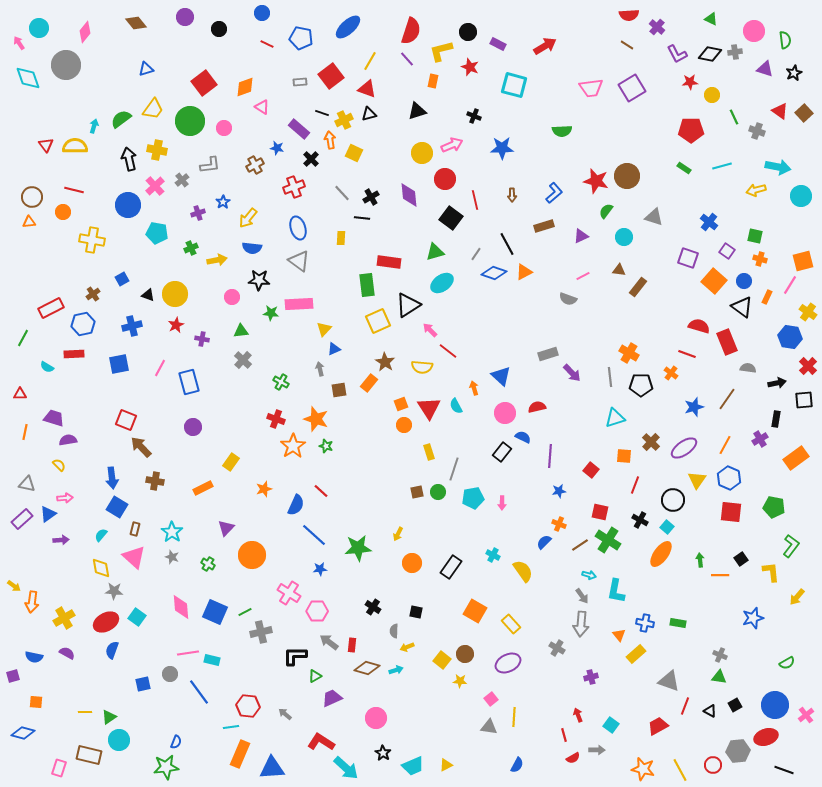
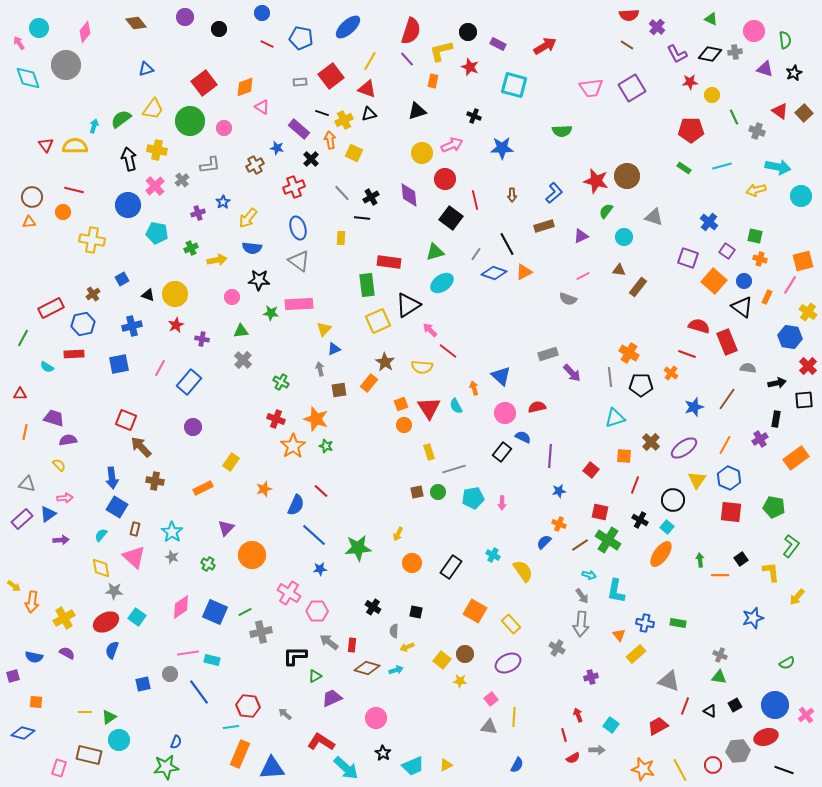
blue rectangle at (189, 382): rotated 55 degrees clockwise
gray line at (454, 469): rotated 55 degrees clockwise
pink diamond at (181, 607): rotated 60 degrees clockwise
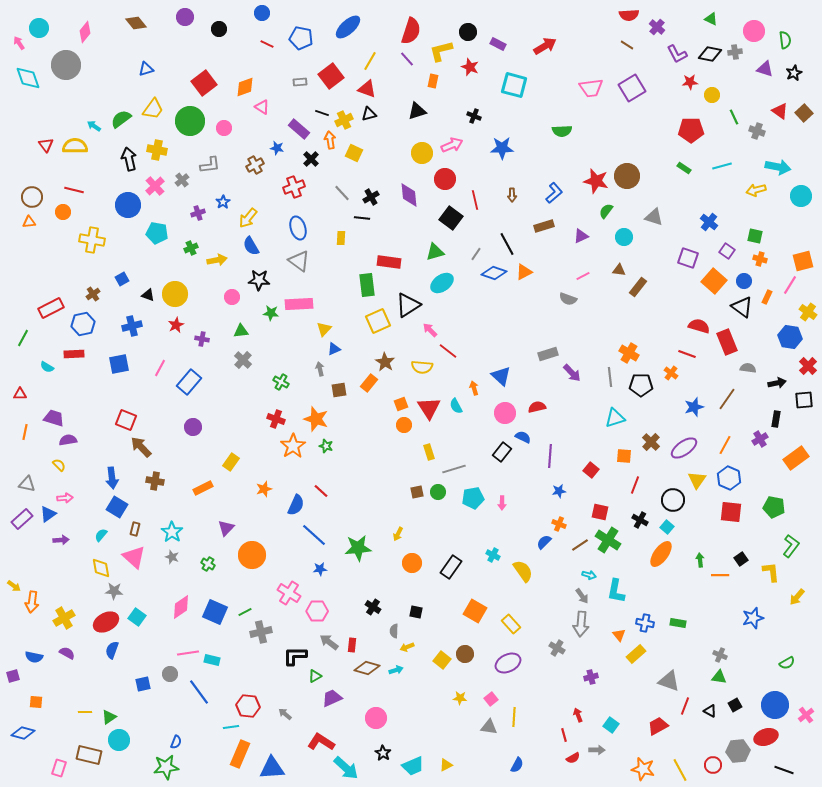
cyan arrow at (94, 126): rotated 72 degrees counterclockwise
blue semicircle at (252, 248): moved 1 px left, 2 px up; rotated 54 degrees clockwise
yellow star at (460, 681): moved 17 px down
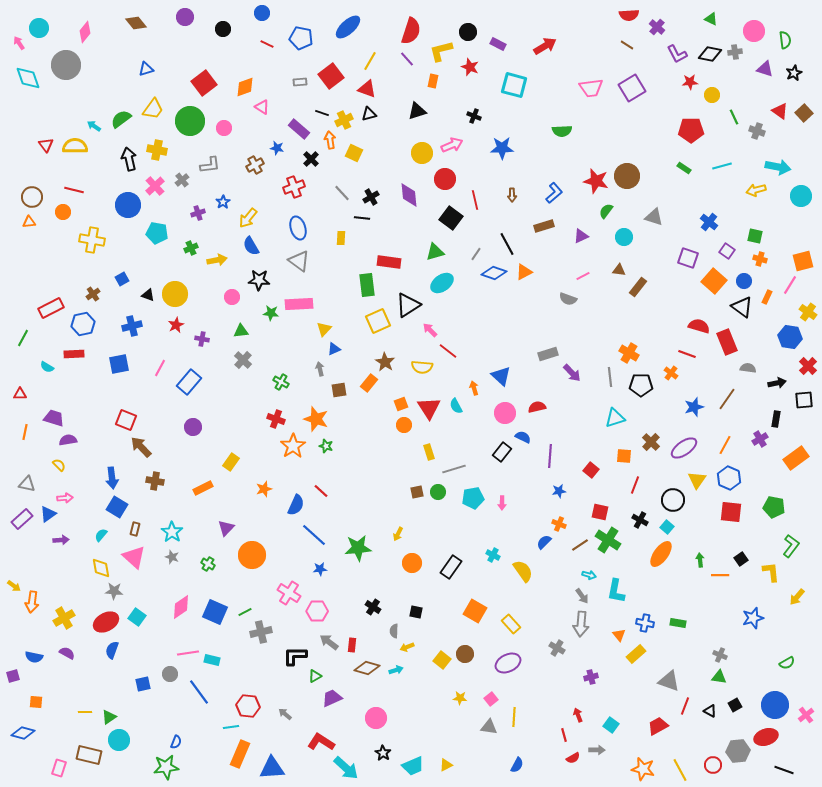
black circle at (219, 29): moved 4 px right
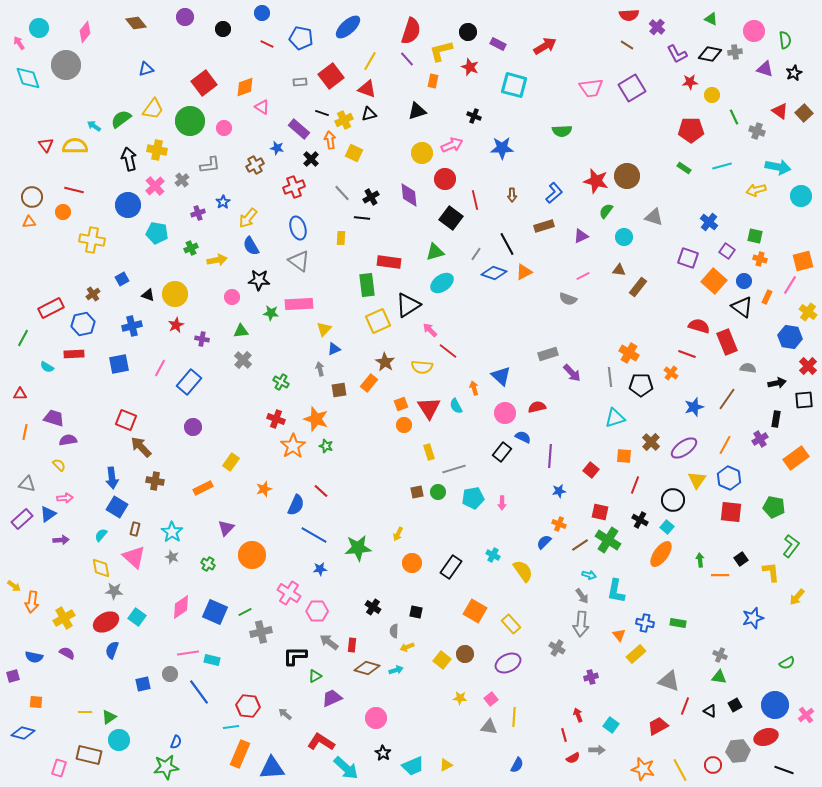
blue line at (314, 535): rotated 12 degrees counterclockwise
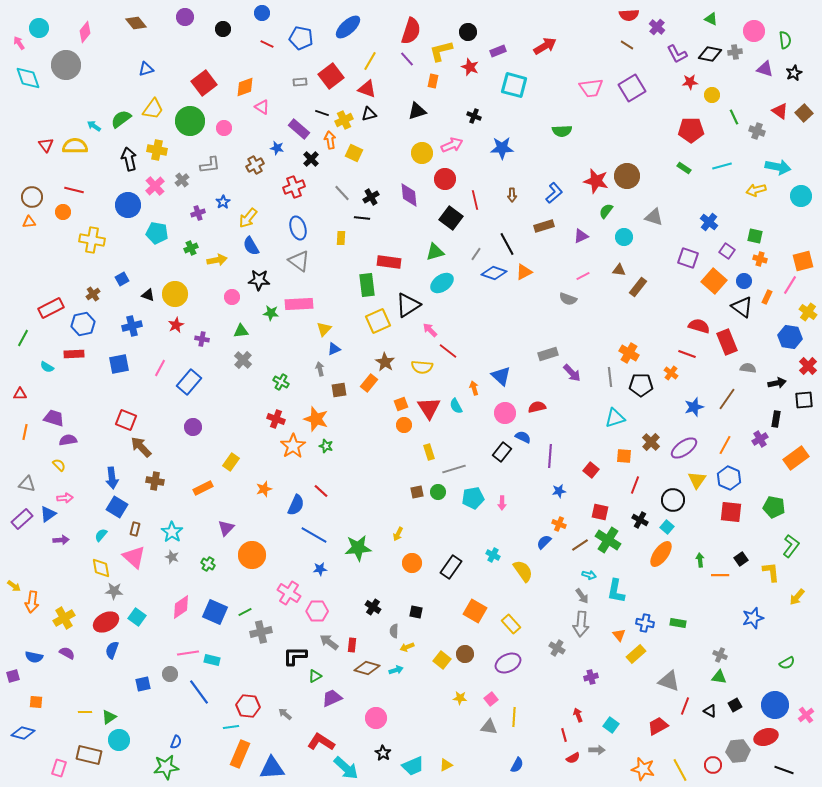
purple rectangle at (498, 44): moved 7 px down; rotated 49 degrees counterclockwise
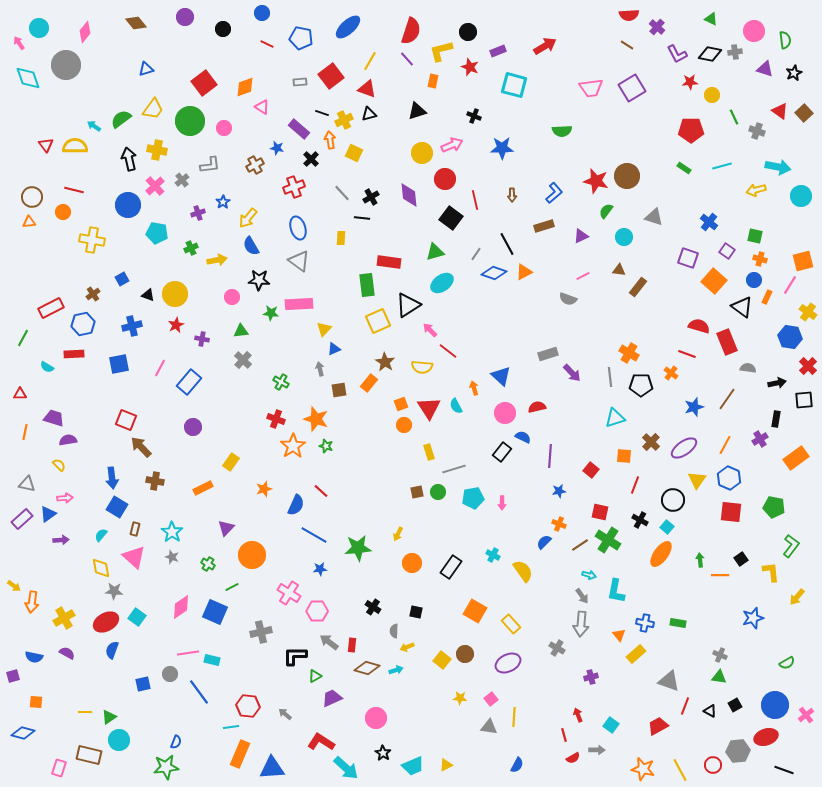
blue circle at (744, 281): moved 10 px right, 1 px up
green line at (245, 612): moved 13 px left, 25 px up
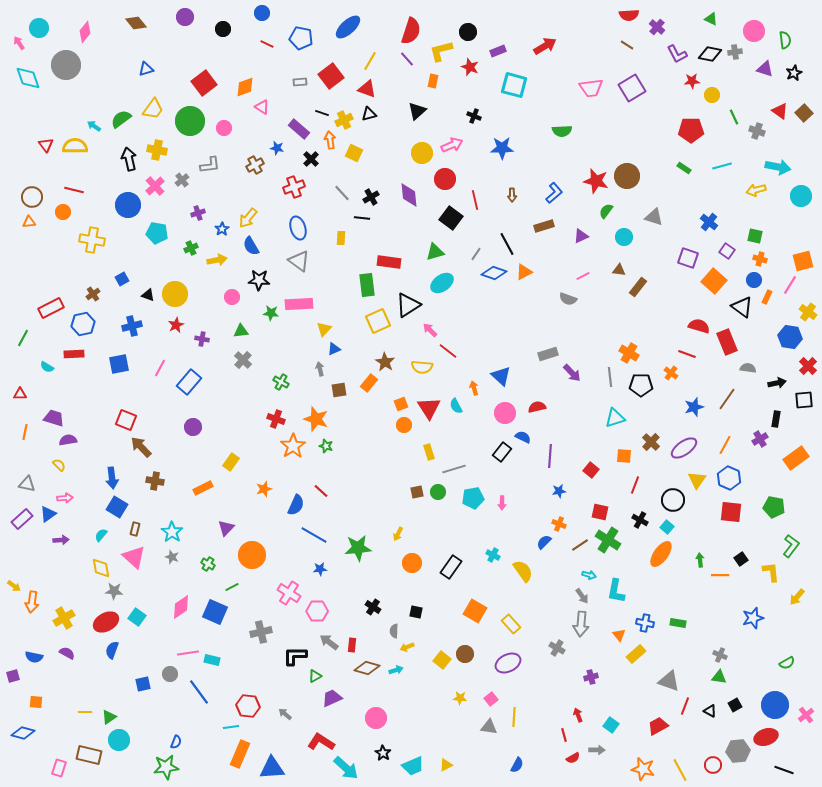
red star at (690, 82): moved 2 px right, 1 px up
black triangle at (417, 111): rotated 24 degrees counterclockwise
blue star at (223, 202): moved 1 px left, 27 px down
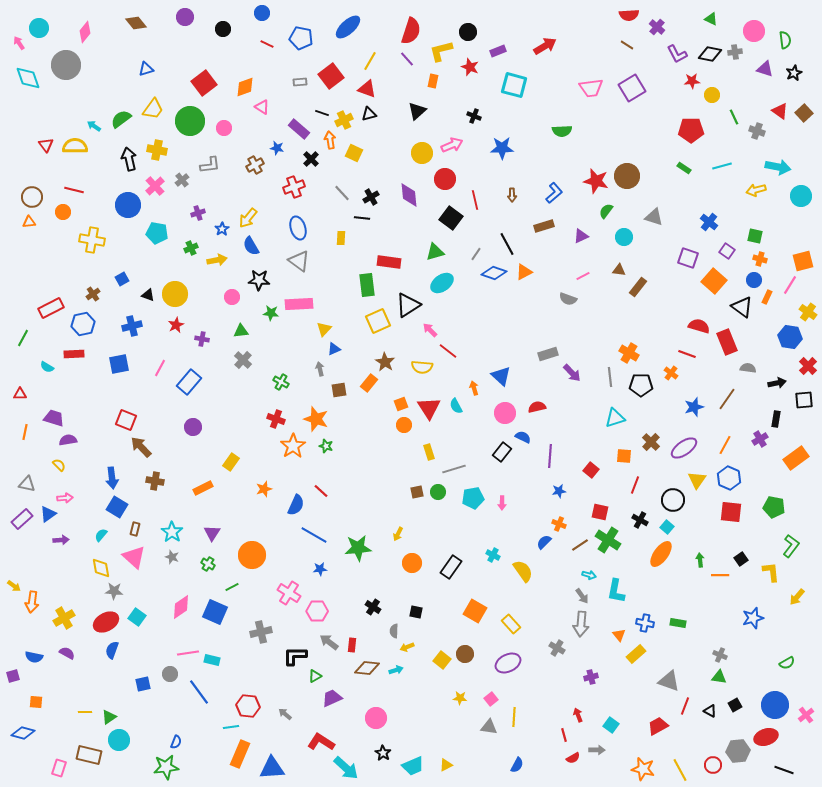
purple triangle at (226, 528): moved 14 px left, 5 px down; rotated 12 degrees counterclockwise
brown diamond at (367, 668): rotated 10 degrees counterclockwise
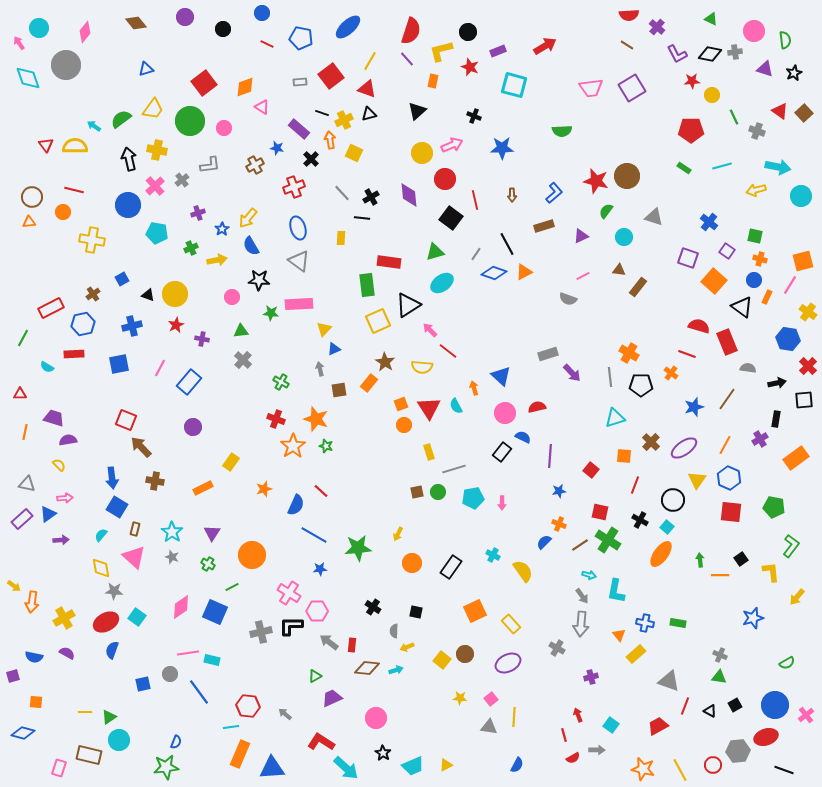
blue hexagon at (790, 337): moved 2 px left, 2 px down
orange square at (475, 611): rotated 35 degrees clockwise
black L-shape at (295, 656): moved 4 px left, 30 px up
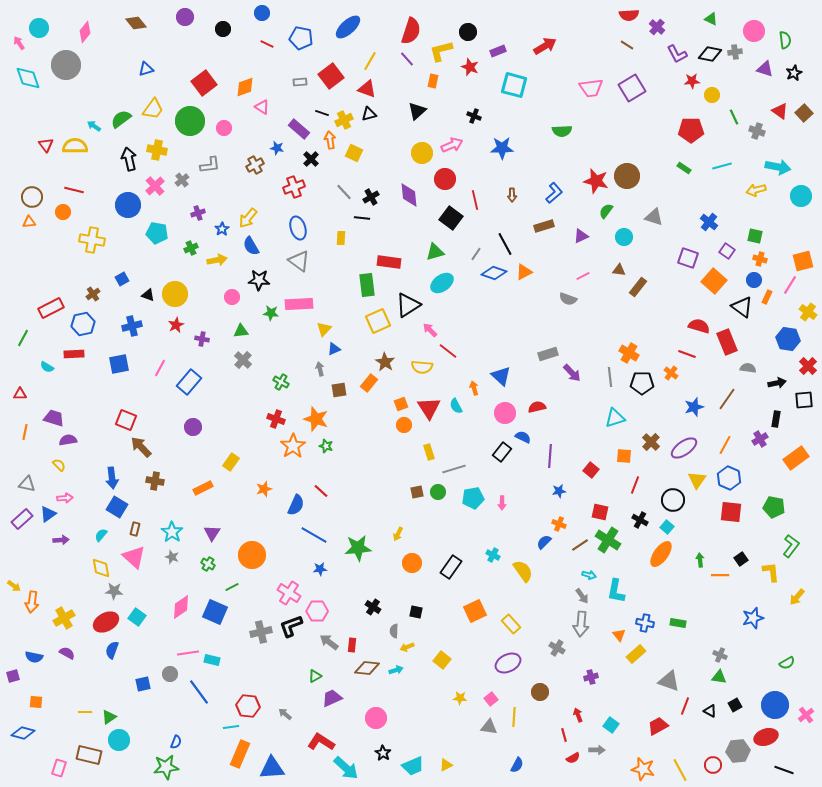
gray line at (342, 193): moved 2 px right, 1 px up
black line at (507, 244): moved 2 px left
black pentagon at (641, 385): moved 1 px right, 2 px up
black L-shape at (291, 626): rotated 20 degrees counterclockwise
brown circle at (465, 654): moved 75 px right, 38 px down
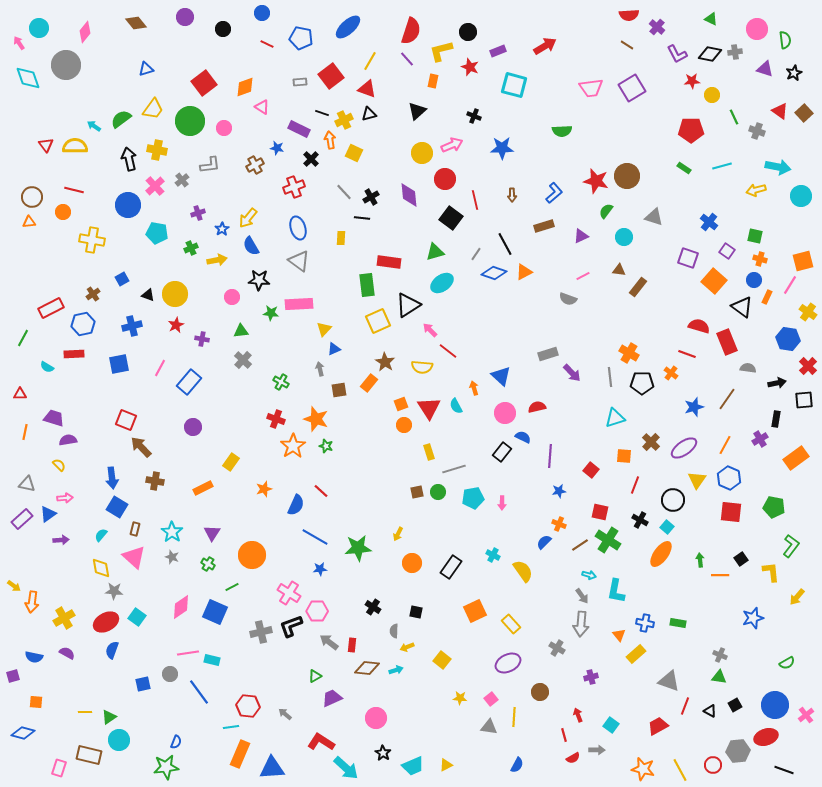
pink circle at (754, 31): moved 3 px right, 2 px up
purple rectangle at (299, 129): rotated 15 degrees counterclockwise
blue line at (314, 535): moved 1 px right, 2 px down
